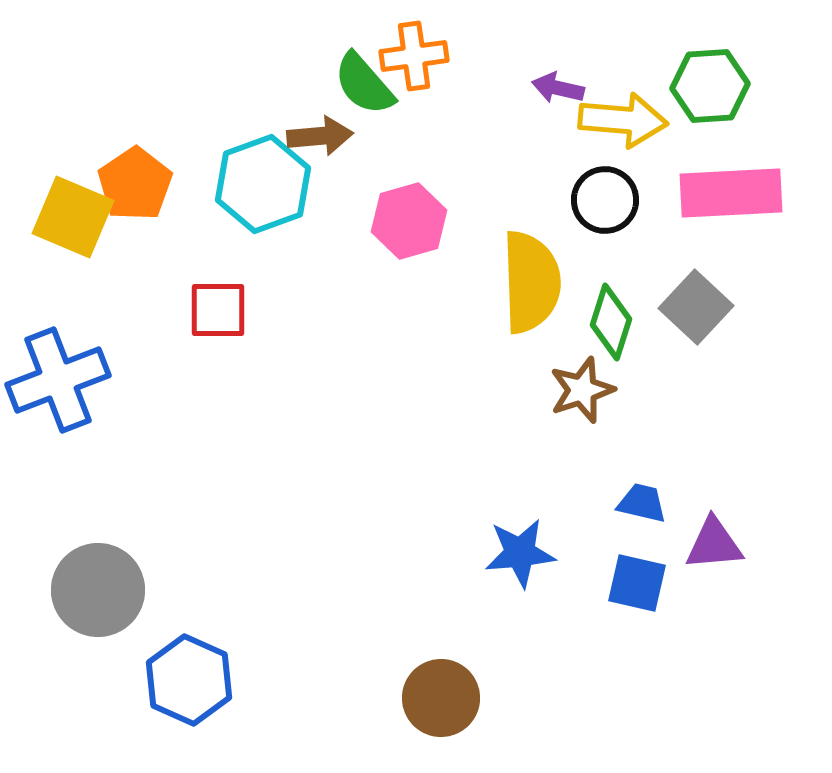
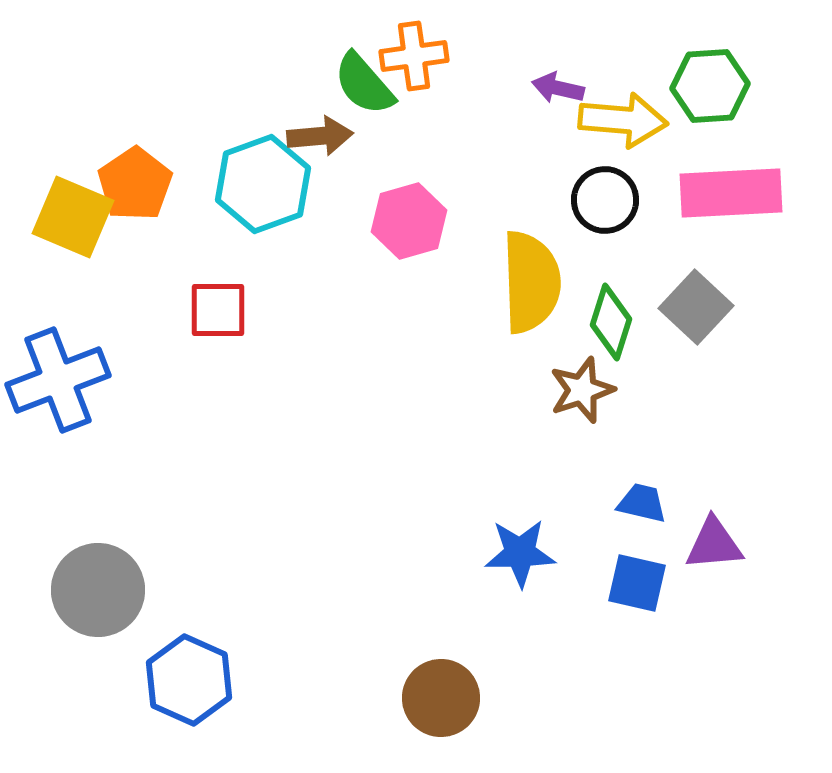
blue star: rotated 4 degrees clockwise
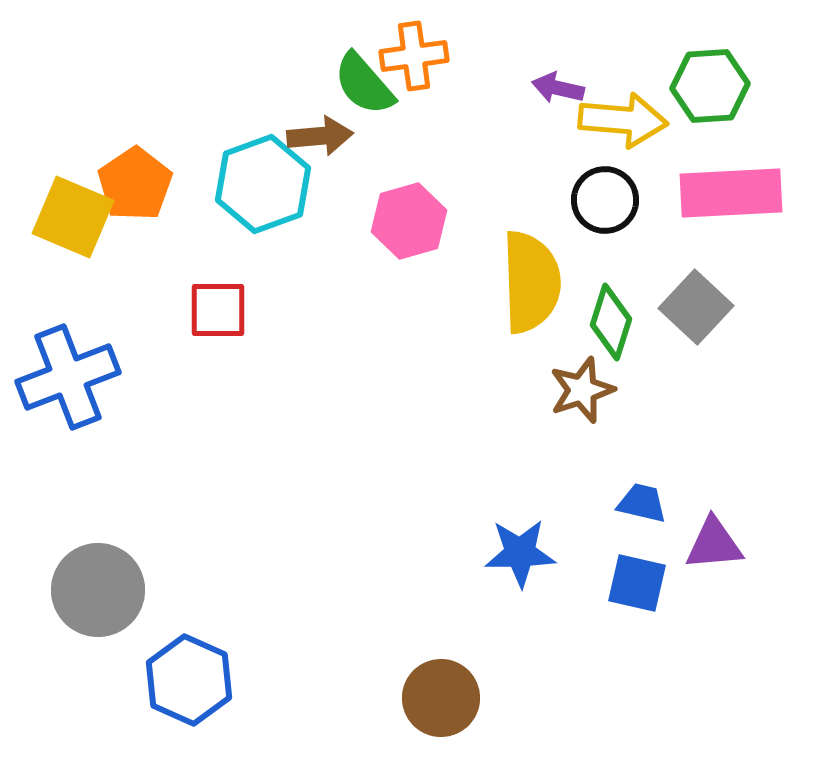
blue cross: moved 10 px right, 3 px up
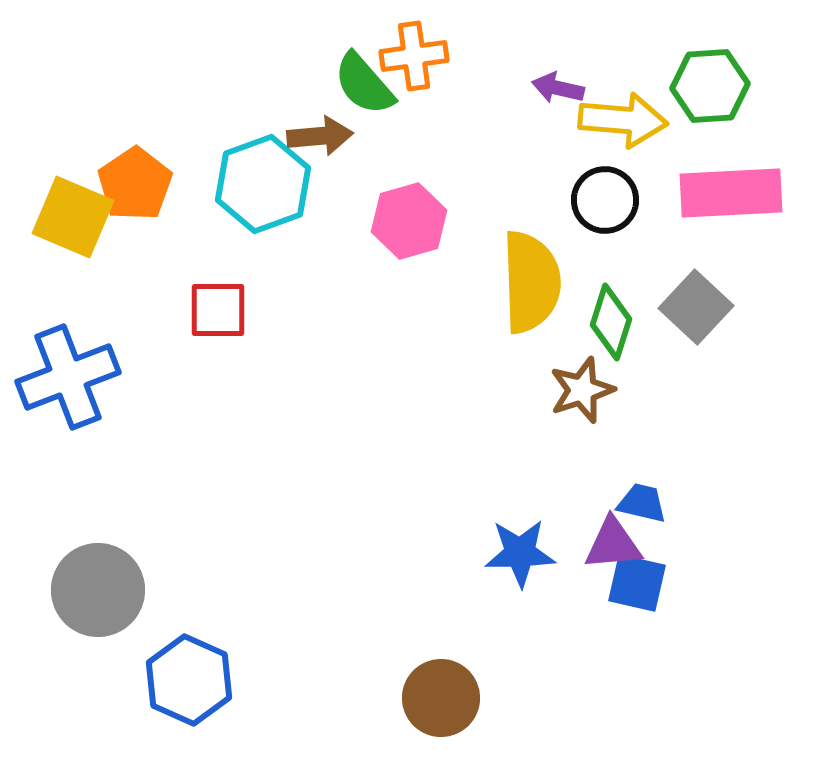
purple triangle: moved 101 px left
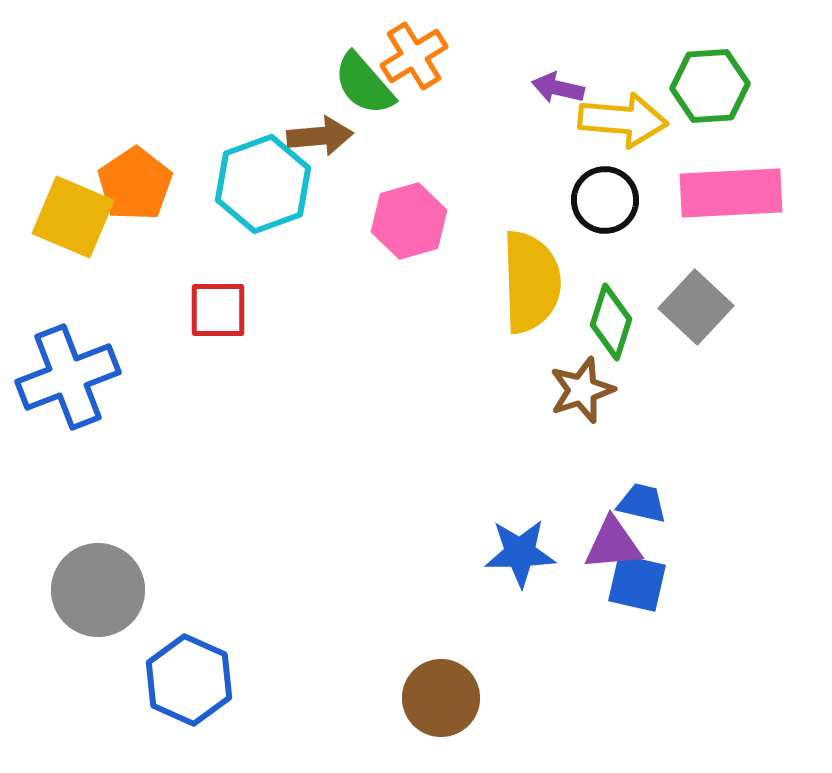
orange cross: rotated 24 degrees counterclockwise
